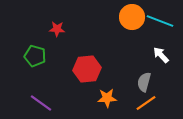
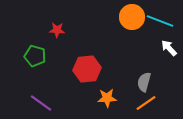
red star: moved 1 px down
white arrow: moved 8 px right, 7 px up
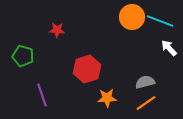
green pentagon: moved 12 px left
red hexagon: rotated 12 degrees counterclockwise
gray semicircle: moved 1 px right; rotated 60 degrees clockwise
purple line: moved 1 px right, 8 px up; rotated 35 degrees clockwise
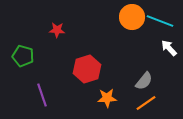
gray semicircle: moved 1 px left, 1 px up; rotated 144 degrees clockwise
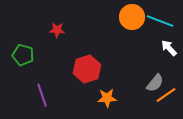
green pentagon: moved 1 px up
gray semicircle: moved 11 px right, 2 px down
orange line: moved 20 px right, 8 px up
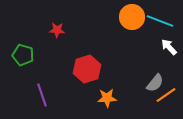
white arrow: moved 1 px up
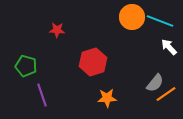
green pentagon: moved 3 px right, 11 px down
red hexagon: moved 6 px right, 7 px up
orange line: moved 1 px up
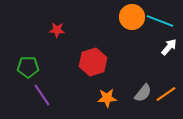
white arrow: rotated 84 degrees clockwise
green pentagon: moved 2 px right, 1 px down; rotated 15 degrees counterclockwise
gray semicircle: moved 12 px left, 10 px down
purple line: rotated 15 degrees counterclockwise
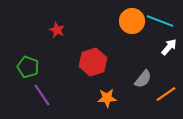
orange circle: moved 4 px down
red star: rotated 21 degrees clockwise
green pentagon: rotated 20 degrees clockwise
gray semicircle: moved 14 px up
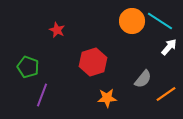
cyan line: rotated 12 degrees clockwise
purple line: rotated 55 degrees clockwise
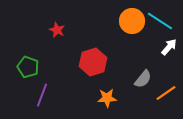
orange line: moved 1 px up
